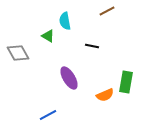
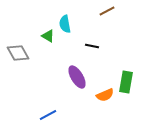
cyan semicircle: moved 3 px down
purple ellipse: moved 8 px right, 1 px up
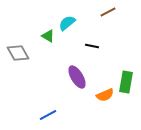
brown line: moved 1 px right, 1 px down
cyan semicircle: moved 2 px right, 1 px up; rotated 60 degrees clockwise
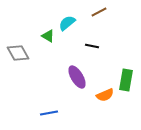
brown line: moved 9 px left
green rectangle: moved 2 px up
blue line: moved 1 px right, 2 px up; rotated 18 degrees clockwise
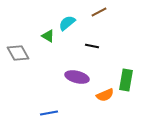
purple ellipse: rotated 45 degrees counterclockwise
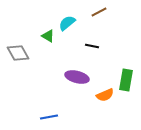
blue line: moved 4 px down
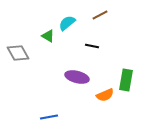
brown line: moved 1 px right, 3 px down
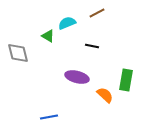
brown line: moved 3 px left, 2 px up
cyan semicircle: rotated 18 degrees clockwise
gray diamond: rotated 15 degrees clockwise
orange semicircle: rotated 114 degrees counterclockwise
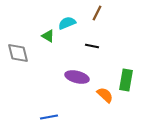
brown line: rotated 35 degrees counterclockwise
